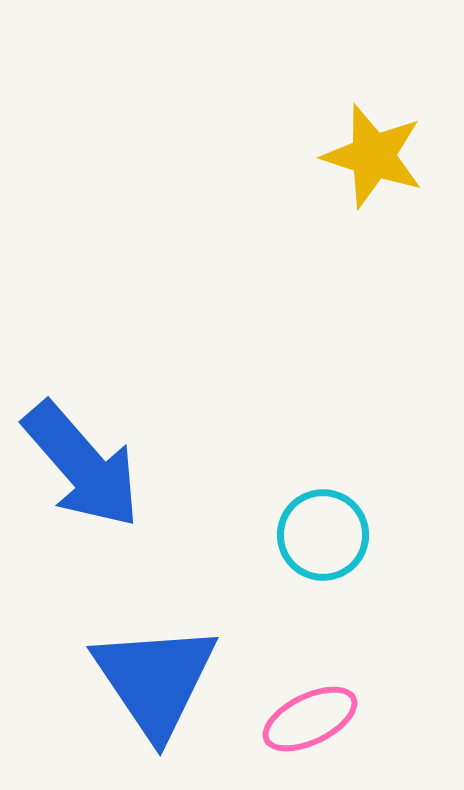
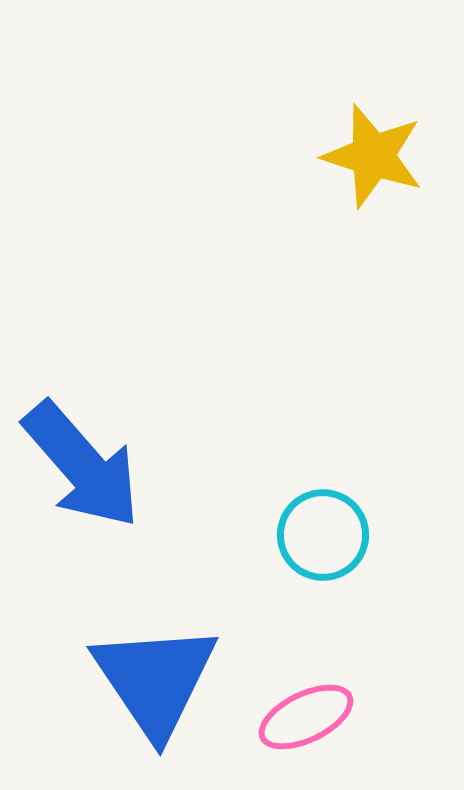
pink ellipse: moved 4 px left, 2 px up
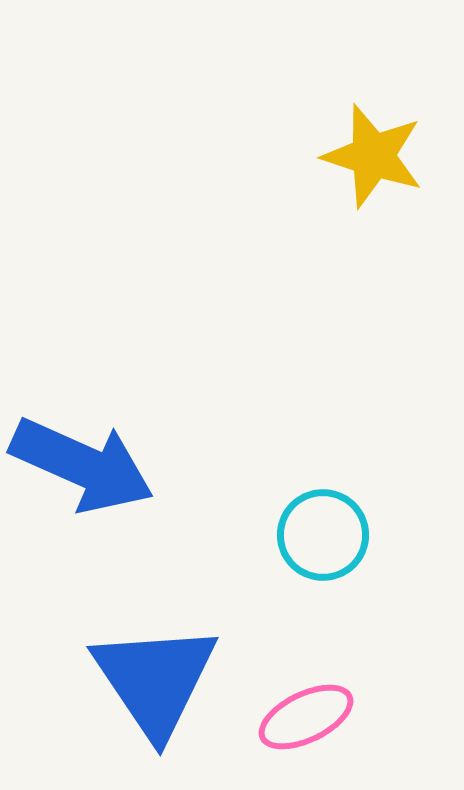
blue arrow: rotated 25 degrees counterclockwise
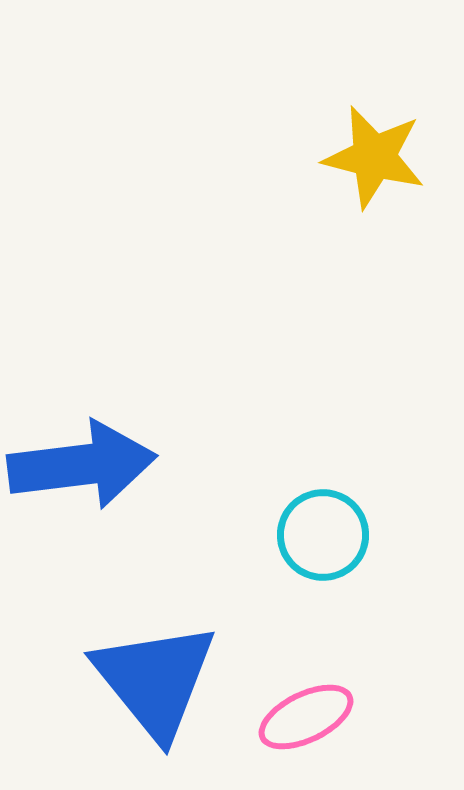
yellow star: moved 1 px right, 1 px down; rotated 4 degrees counterclockwise
blue arrow: rotated 31 degrees counterclockwise
blue triangle: rotated 5 degrees counterclockwise
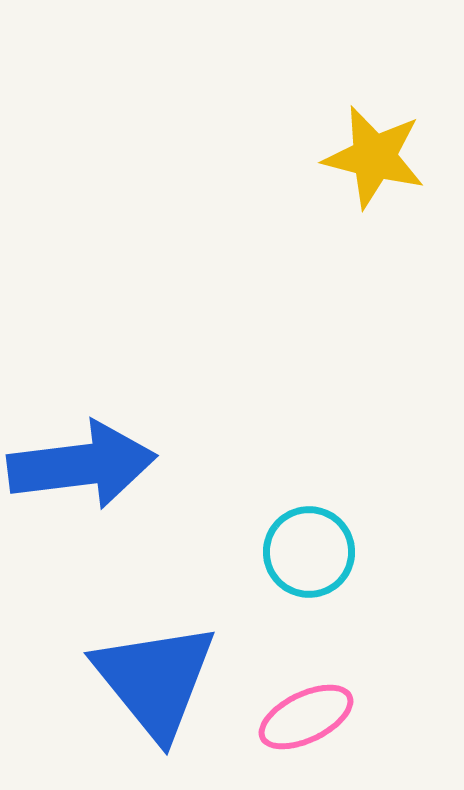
cyan circle: moved 14 px left, 17 px down
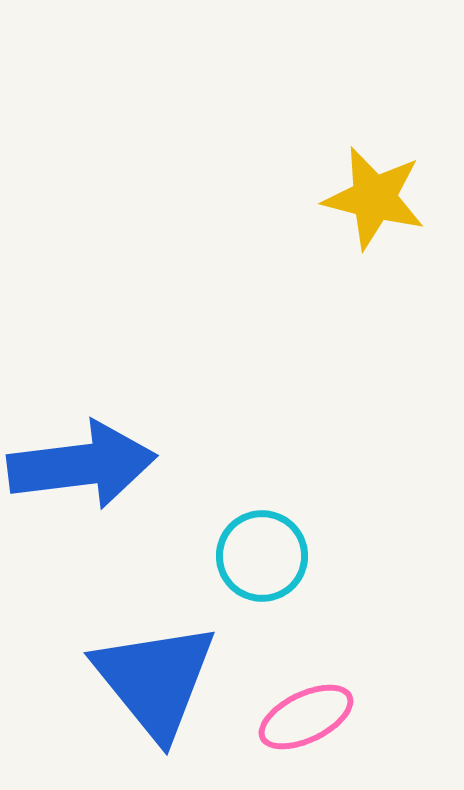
yellow star: moved 41 px down
cyan circle: moved 47 px left, 4 px down
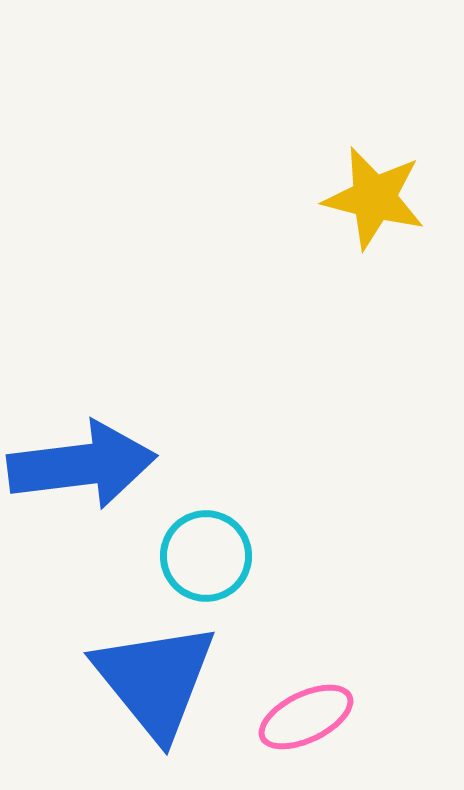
cyan circle: moved 56 px left
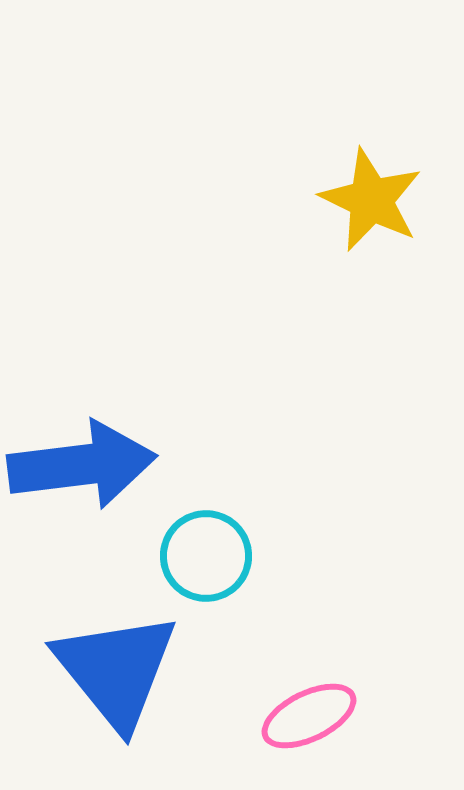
yellow star: moved 3 px left, 2 px down; rotated 12 degrees clockwise
blue triangle: moved 39 px left, 10 px up
pink ellipse: moved 3 px right, 1 px up
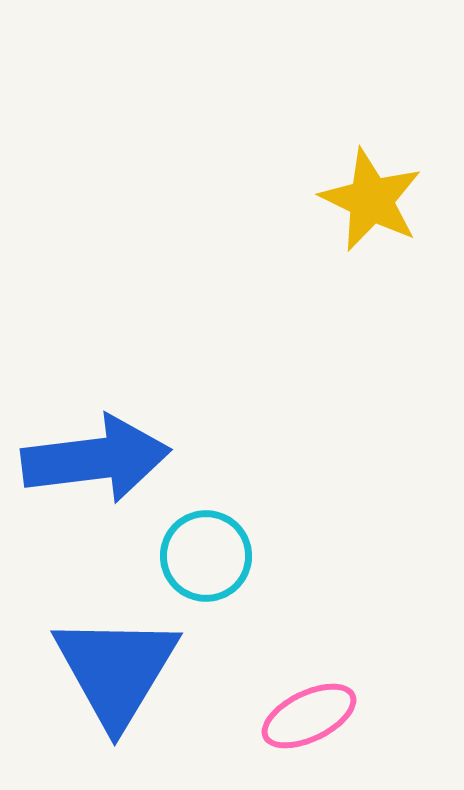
blue arrow: moved 14 px right, 6 px up
blue triangle: rotated 10 degrees clockwise
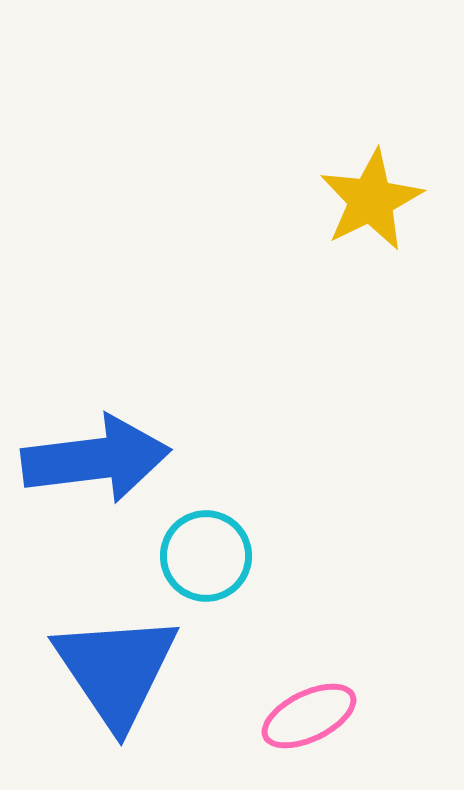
yellow star: rotated 20 degrees clockwise
blue triangle: rotated 5 degrees counterclockwise
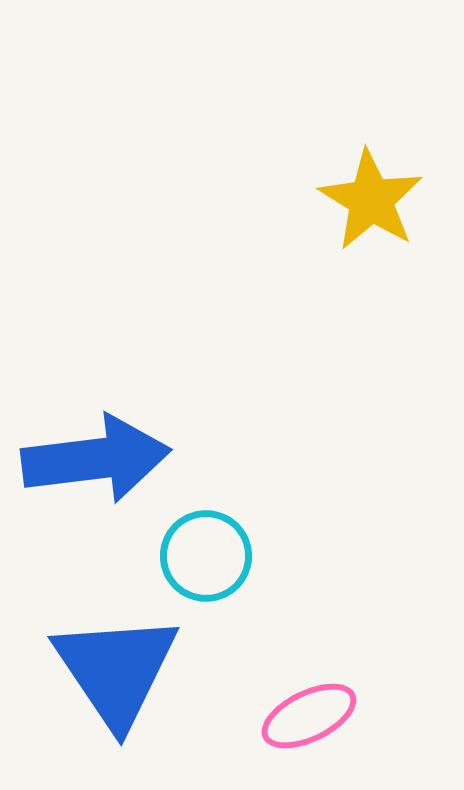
yellow star: rotated 14 degrees counterclockwise
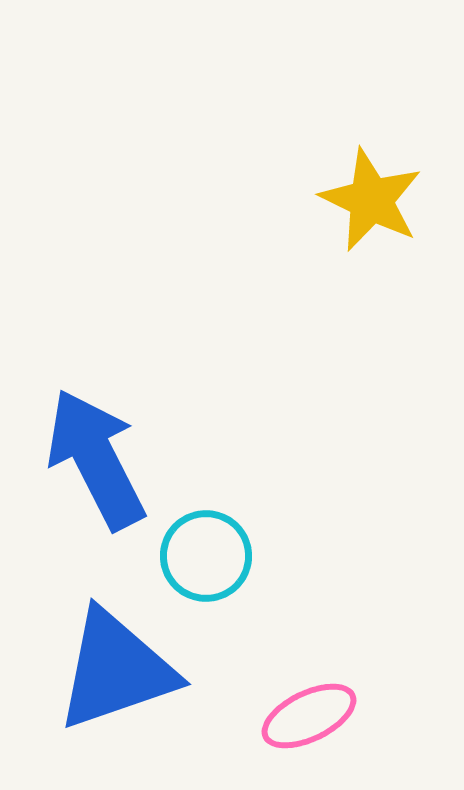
yellow star: rotated 6 degrees counterclockwise
blue arrow: rotated 110 degrees counterclockwise
blue triangle: rotated 45 degrees clockwise
